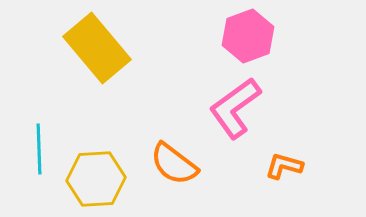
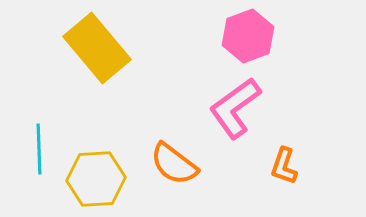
orange L-shape: rotated 87 degrees counterclockwise
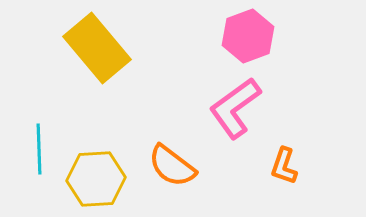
orange semicircle: moved 2 px left, 2 px down
